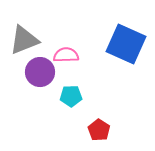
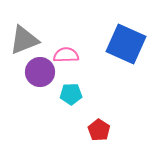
cyan pentagon: moved 2 px up
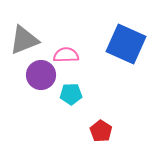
purple circle: moved 1 px right, 3 px down
red pentagon: moved 2 px right, 1 px down
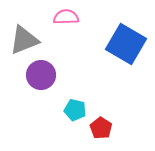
blue square: rotated 6 degrees clockwise
pink semicircle: moved 38 px up
cyan pentagon: moved 4 px right, 16 px down; rotated 15 degrees clockwise
red pentagon: moved 3 px up
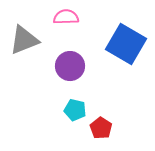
purple circle: moved 29 px right, 9 px up
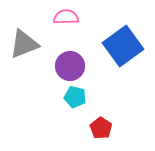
gray triangle: moved 4 px down
blue square: moved 3 px left, 2 px down; rotated 24 degrees clockwise
cyan pentagon: moved 13 px up
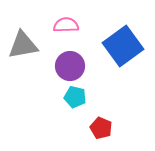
pink semicircle: moved 8 px down
gray triangle: moved 1 px left, 1 px down; rotated 12 degrees clockwise
red pentagon: rotated 10 degrees counterclockwise
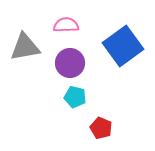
gray triangle: moved 2 px right, 2 px down
purple circle: moved 3 px up
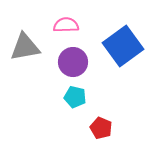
purple circle: moved 3 px right, 1 px up
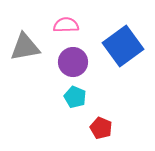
cyan pentagon: rotated 10 degrees clockwise
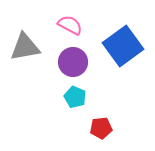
pink semicircle: moved 4 px right; rotated 30 degrees clockwise
red pentagon: rotated 30 degrees counterclockwise
